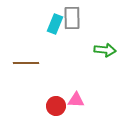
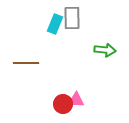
red circle: moved 7 px right, 2 px up
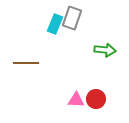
gray rectangle: rotated 20 degrees clockwise
red circle: moved 33 px right, 5 px up
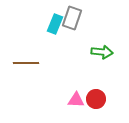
green arrow: moved 3 px left, 2 px down
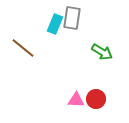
gray rectangle: rotated 10 degrees counterclockwise
green arrow: rotated 25 degrees clockwise
brown line: moved 3 px left, 15 px up; rotated 40 degrees clockwise
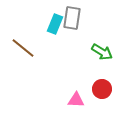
red circle: moved 6 px right, 10 px up
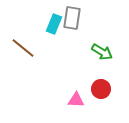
cyan rectangle: moved 1 px left
red circle: moved 1 px left
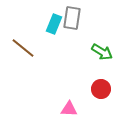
pink triangle: moved 7 px left, 9 px down
